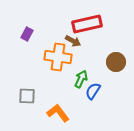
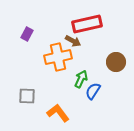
orange cross: rotated 20 degrees counterclockwise
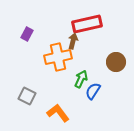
brown arrow: rotated 105 degrees counterclockwise
gray square: rotated 24 degrees clockwise
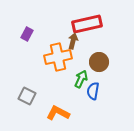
brown circle: moved 17 px left
blue semicircle: rotated 24 degrees counterclockwise
orange L-shape: rotated 25 degrees counterclockwise
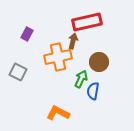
red rectangle: moved 2 px up
gray square: moved 9 px left, 24 px up
